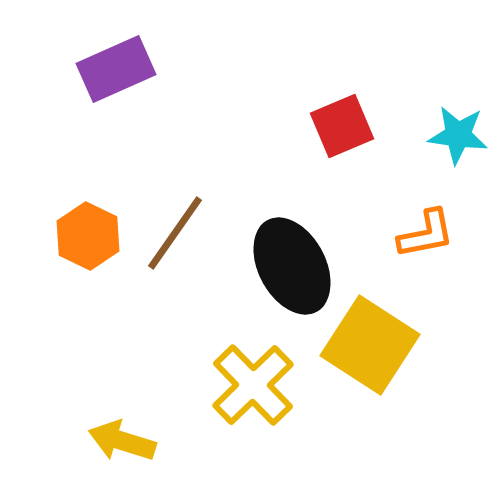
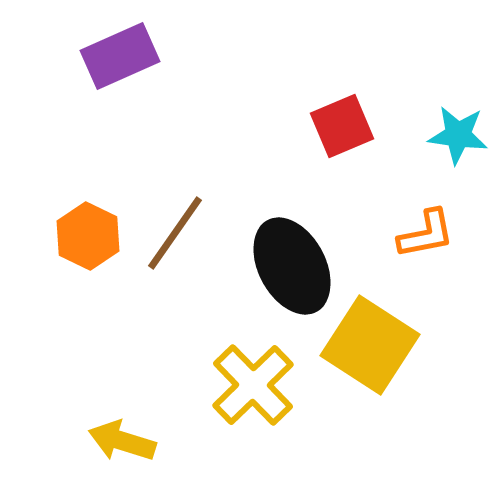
purple rectangle: moved 4 px right, 13 px up
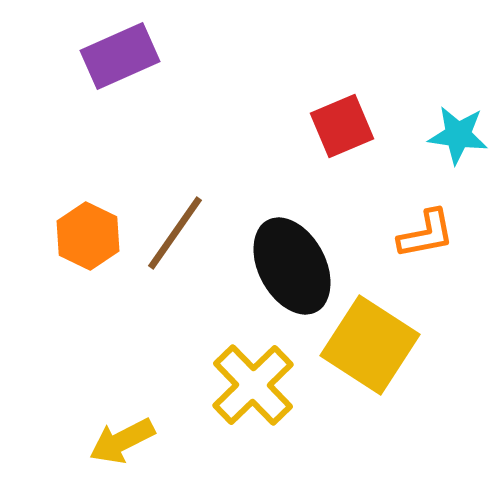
yellow arrow: rotated 44 degrees counterclockwise
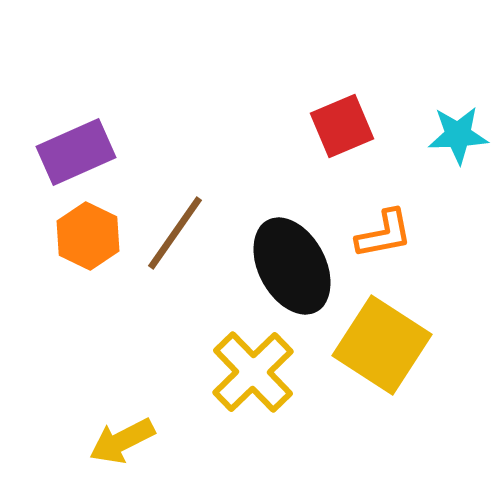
purple rectangle: moved 44 px left, 96 px down
cyan star: rotated 10 degrees counterclockwise
orange L-shape: moved 42 px left
yellow square: moved 12 px right
yellow cross: moved 13 px up
